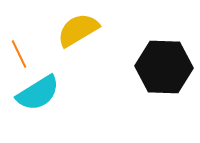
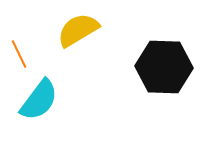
cyan semicircle: moved 1 px right, 7 px down; rotated 21 degrees counterclockwise
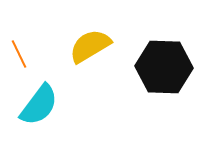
yellow semicircle: moved 12 px right, 16 px down
cyan semicircle: moved 5 px down
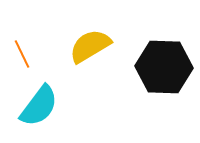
orange line: moved 3 px right
cyan semicircle: moved 1 px down
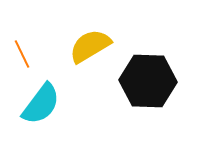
black hexagon: moved 16 px left, 14 px down
cyan semicircle: moved 2 px right, 2 px up
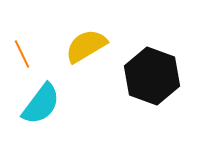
yellow semicircle: moved 4 px left
black hexagon: moved 4 px right, 5 px up; rotated 18 degrees clockwise
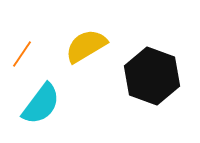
orange line: rotated 60 degrees clockwise
